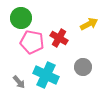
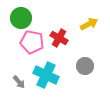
gray circle: moved 2 px right, 1 px up
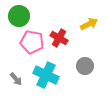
green circle: moved 2 px left, 2 px up
gray arrow: moved 3 px left, 3 px up
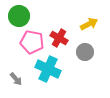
gray circle: moved 14 px up
cyan cross: moved 2 px right, 6 px up
